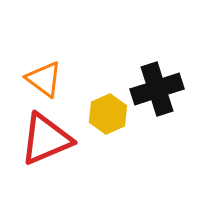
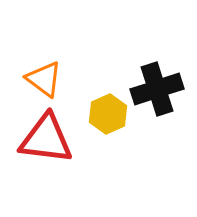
red triangle: rotated 30 degrees clockwise
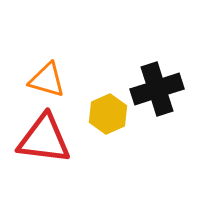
orange triangle: moved 3 px right, 1 px down; rotated 21 degrees counterclockwise
red triangle: moved 2 px left
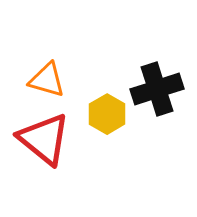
yellow hexagon: moved 1 px left; rotated 6 degrees counterclockwise
red triangle: rotated 32 degrees clockwise
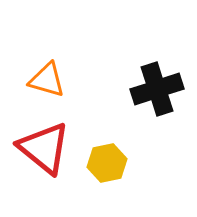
yellow hexagon: moved 49 px down; rotated 18 degrees clockwise
red triangle: moved 9 px down
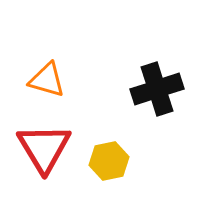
red triangle: rotated 20 degrees clockwise
yellow hexagon: moved 2 px right, 2 px up
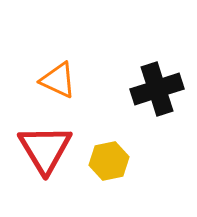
orange triangle: moved 11 px right; rotated 9 degrees clockwise
red triangle: moved 1 px right, 1 px down
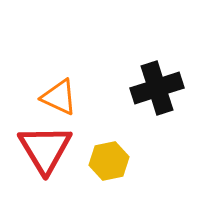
orange triangle: moved 1 px right, 17 px down
black cross: moved 1 px up
